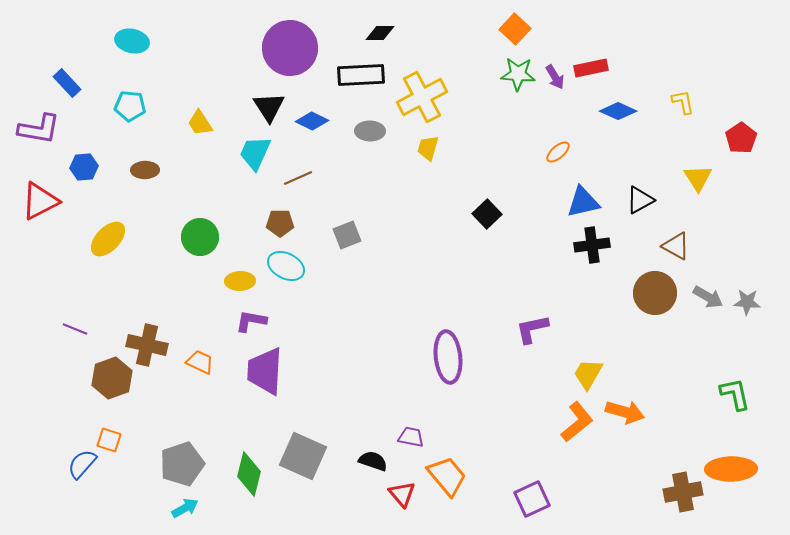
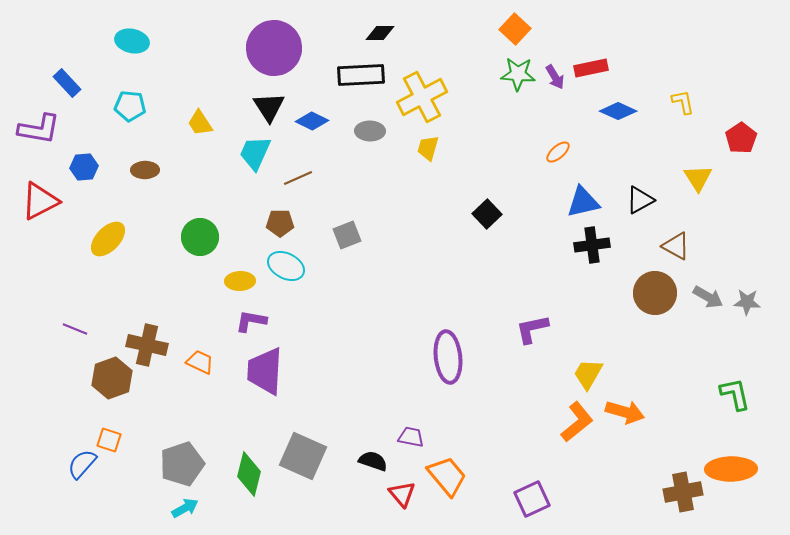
purple circle at (290, 48): moved 16 px left
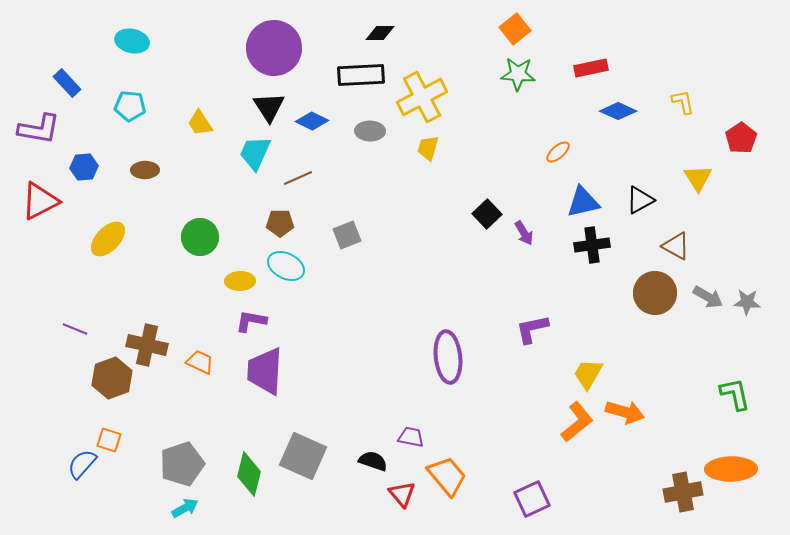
orange square at (515, 29): rotated 8 degrees clockwise
purple arrow at (555, 77): moved 31 px left, 156 px down
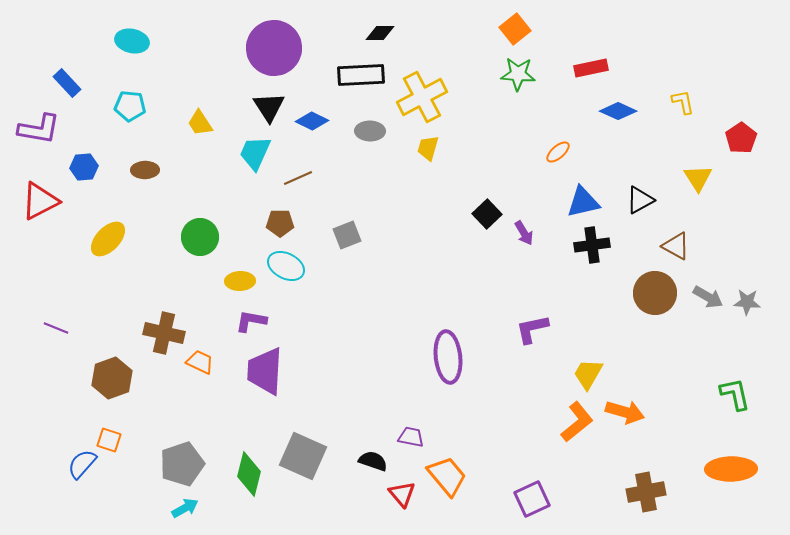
purple line at (75, 329): moved 19 px left, 1 px up
brown cross at (147, 345): moved 17 px right, 12 px up
brown cross at (683, 492): moved 37 px left
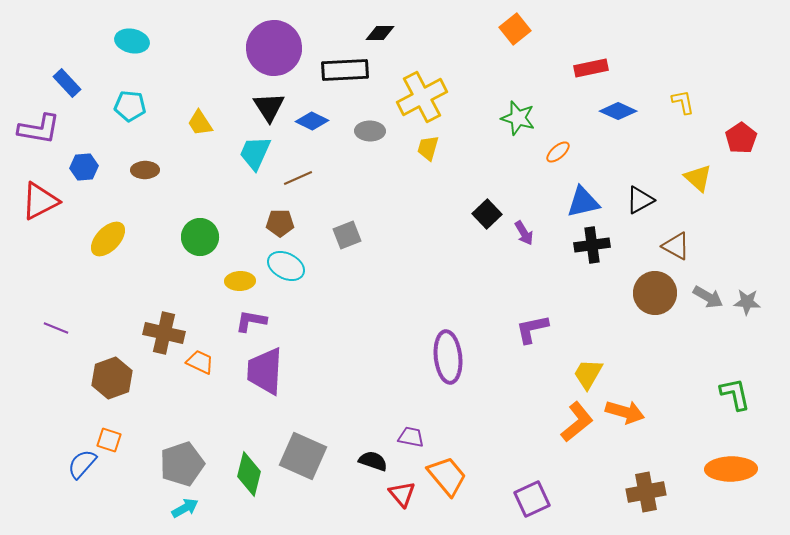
green star at (518, 74): moved 44 px down; rotated 12 degrees clockwise
black rectangle at (361, 75): moved 16 px left, 5 px up
yellow triangle at (698, 178): rotated 16 degrees counterclockwise
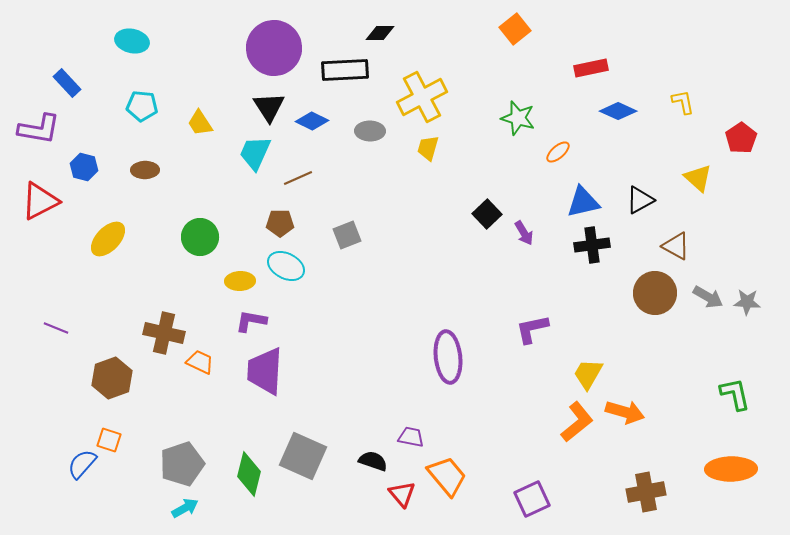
cyan pentagon at (130, 106): moved 12 px right
blue hexagon at (84, 167): rotated 20 degrees clockwise
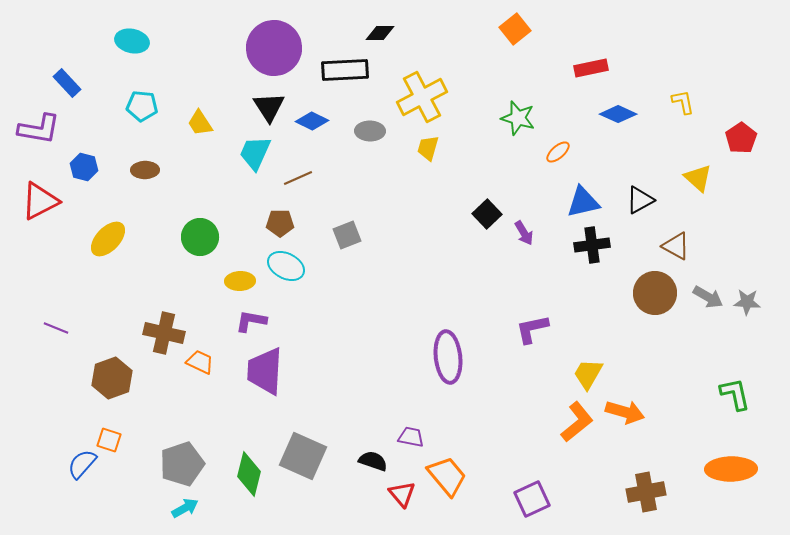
blue diamond at (618, 111): moved 3 px down
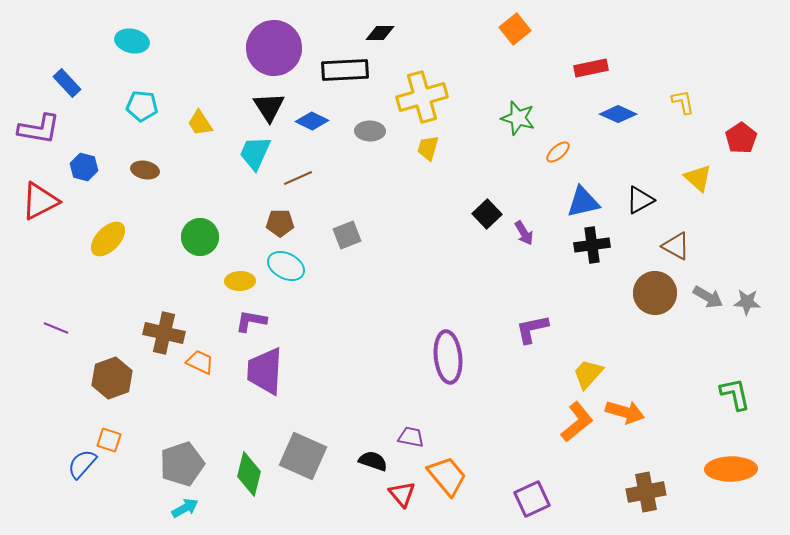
yellow cross at (422, 97): rotated 12 degrees clockwise
brown ellipse at (145, 170): rotated 12 degrees clockwise
yellow trapezoid at (588, 374): rotated 12 degrees clockwise
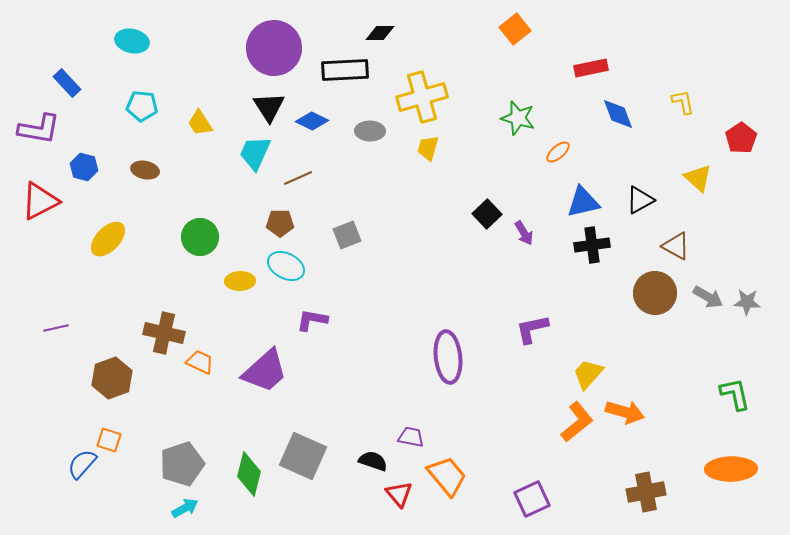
blue diamond at (618, 114): rotated 45 degrees clockwise
purple L-shape at (251, 321): moved 61 px right, 1 px up
purple line at (56, 328): rotated 35 degrees counterclockwise
purple trapezoid at (265, 371): rotated 135 degrees counterclockwise
red triangle at (402, 494): moved 3 px left
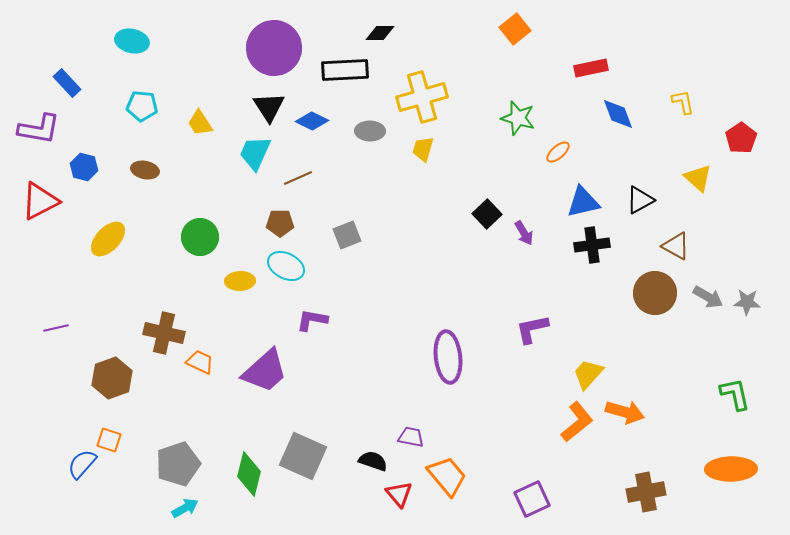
yellow trapezoid at (428, 148): moved 5 px left, 1 px down
gray pentagon at (182, 464): moved 4 px left
